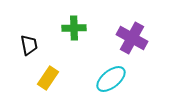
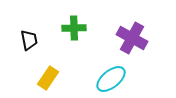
black trapezoid: moved 5 px up
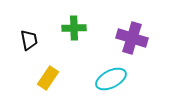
purple cross: rotated 12 degrees counterclockwise
cyan ellipse: rotated 12 degrees clockwise
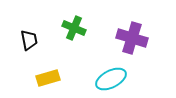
green cross: rotated 25 degrees clockwise
yellow rectangle: rotated 40 degrees clockwise
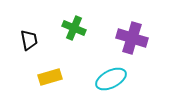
yellow rectangle: moved 2 px right, 1 px up
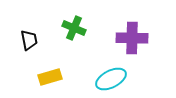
purple cross: rotated 16 degrees counterclockwise
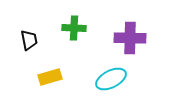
green cross: rotated 20 degrees counterclockwise
purple cross: moved 2 px left
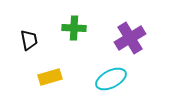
purple cross: rotated 32 degrees counterclockwise
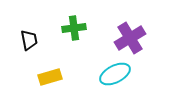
green cross: rotated 10 degrees counterclockwise
cyan ellipse: moved 4 px right, 5 px up
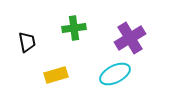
black trapezoid: moved 2 px left, 2 px down
yellow rectangle: moved 6 px right, 2 px up
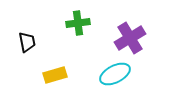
green cross: moved 4 px right, 5 px up
yellow rectangle: moved 1 px left
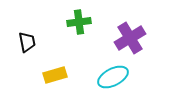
green cross: moved 1 px right, 1 px up
cyan ellipse: moved 2 px left, 3 px down
